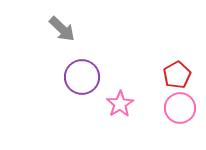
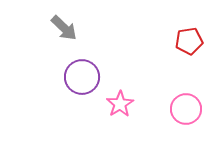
gray arrow: moved 2 px right, 1 px up
red pentagon: moved 12 px right, 34 px up; rotated 20 degrees clockwise
pink circle: moved 6 px right, 1 px down
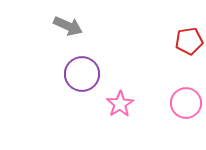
gray arrow: moved 4 px right, 2 px up; rotated 20 degrees counterclockwise
purple circle: moved 3 px up
pink circle: moved 6 px up
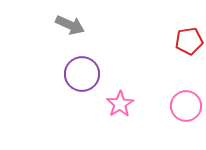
gray arrow: moved 2 px right, 1 px up
pink circle: moved 3 px down
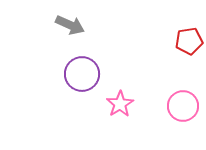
pink circle: moved 3 px left
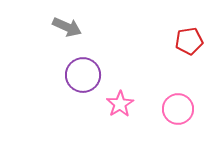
gray arrow: moved 3 px left, 2 px down
purple circle: moved 1 px right, 1 px down
pink circle: moved 5 px left, 3 px down
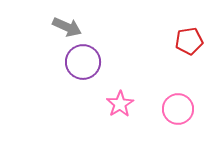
purple circle: moved 13 px up
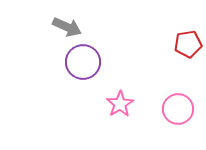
red pentagon: moved 1 px left, 3 px down
